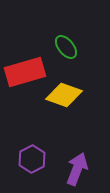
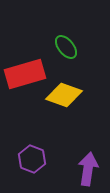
red rectangle: moved 2 px down
purple hexagon: rotated 12 degrees counterclockwise
purple arrow: moved 11 px right; rotated 12 degrees counterclockwise
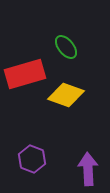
yellow diamond: moved 2 px right
purple arrow: rotated 12 degrees counterclockwise
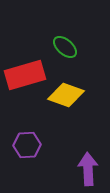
green ellipse: moved 1 px left; rotated 10 degrees counterclockwise
red rectangle: moved 1 px down
purple hexagon: moved 5 px left, 14 px up; rotated 24 degrees counterclockwise
